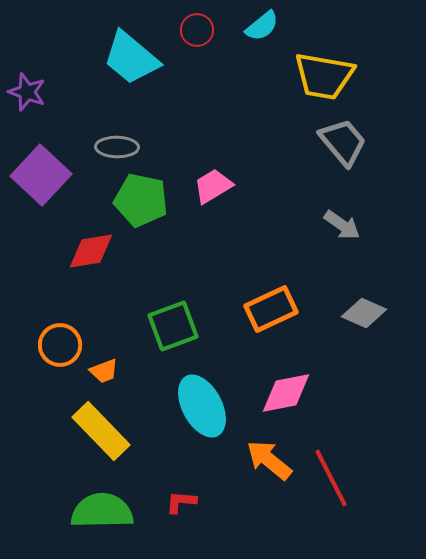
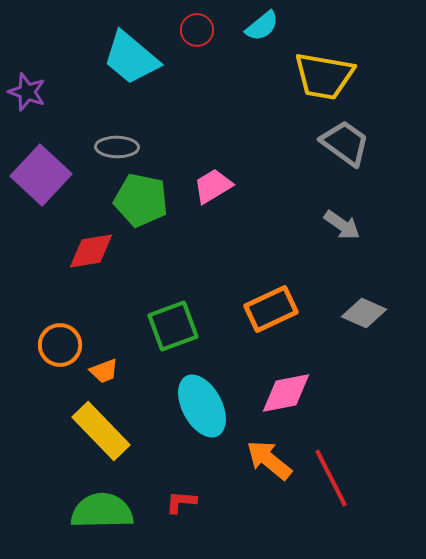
gray trapezoid: moved 2 px right, 1 px down; rotated 14 degrees counterclockwise
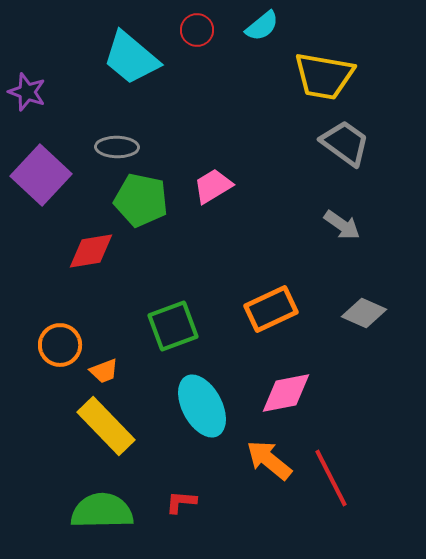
yellow rectangle: moved 5 px right, 5 px up
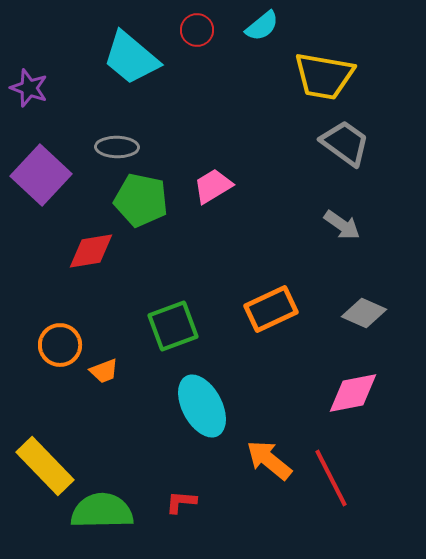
purple star: moved 2 px right, 4 px up
pink diamond: moved 67 px right
yellow rectangle: moved 61 px left, 40 px down
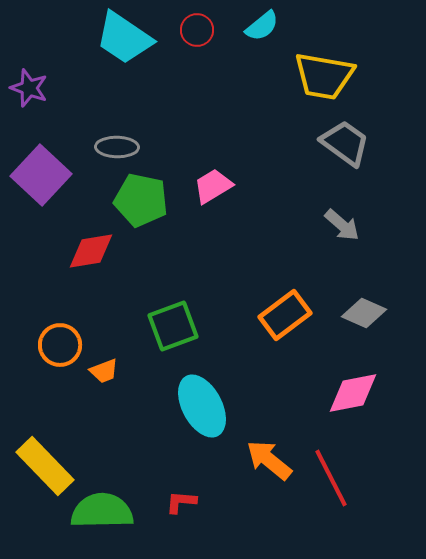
cyan trapezoid: moved 7 px left, 20 px up; rotated 6 degrees counterclockwise
gray arrow: rotated 6 degrees clockwise
orange rectangle: moved 14 px right, 6 px down; rotated 12 degrees counterclockwise
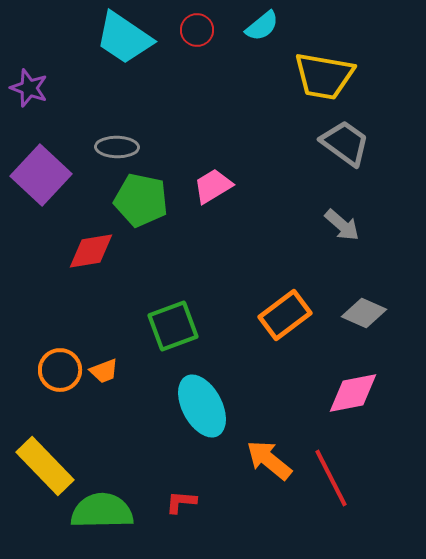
orange circle: moved 25 px down
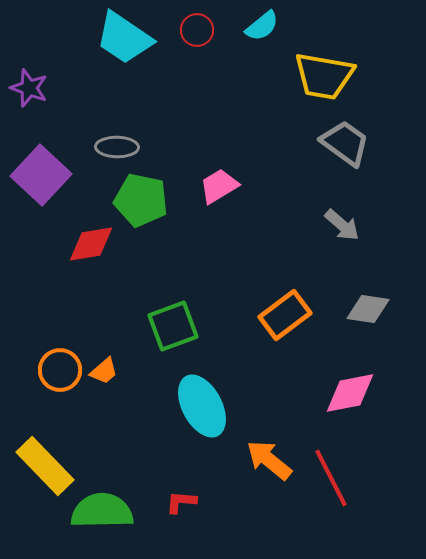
pink trapezoid: moved 6 px right
red diamond: moved 7 px up
gray diamond: moved 4 px right, 4 px up; rotated 15 degrees counterclockwise
orange trapezoid: rotated 20 degrees counterclockwise
pink diamond: moved 3 px left
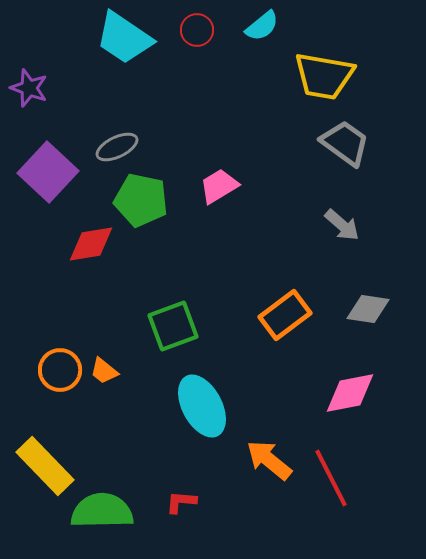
gray ellipse: rotated 27 degrees counterclockwise
purple square: moved 7 px right, 3 px up
orange trapezoid: rotated 80 degrees clockwise
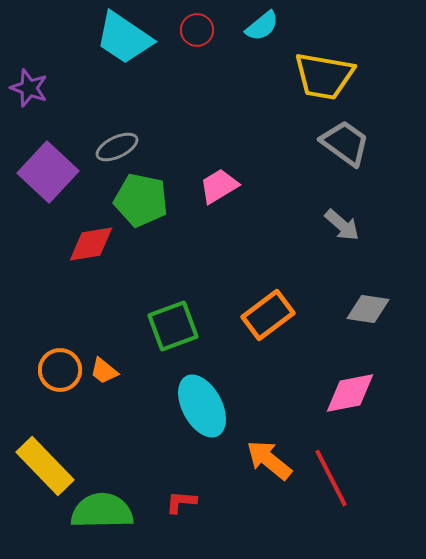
orange rectangle: moved 17 px left
